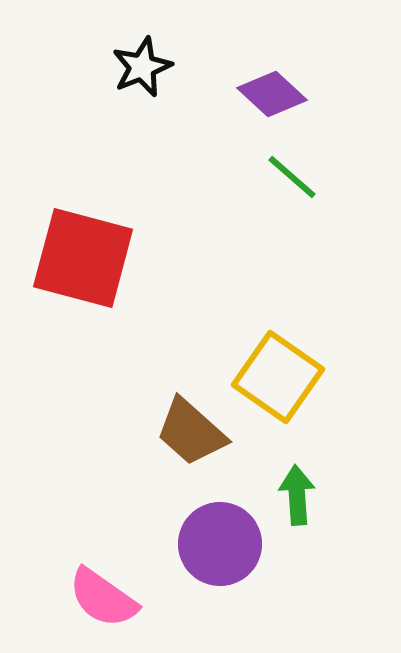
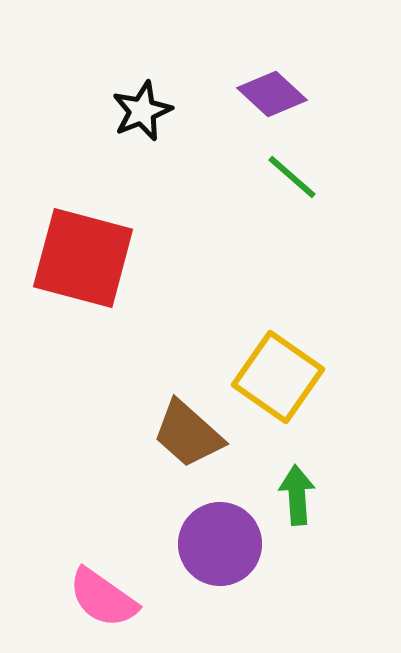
black star: moved 44 px down
brown trapezoid: moved 3 px left, 2 px down
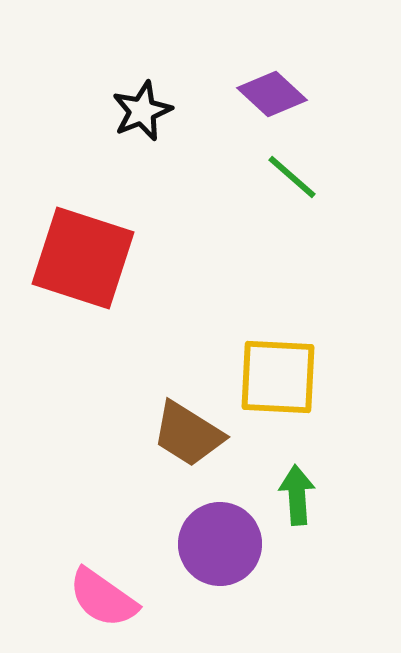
red square: rotated 3 degrees clockwise
yellow square: rotated 32 degrees counterclockwise
brown trapezoid: rotated 10 degrees counterclockwise
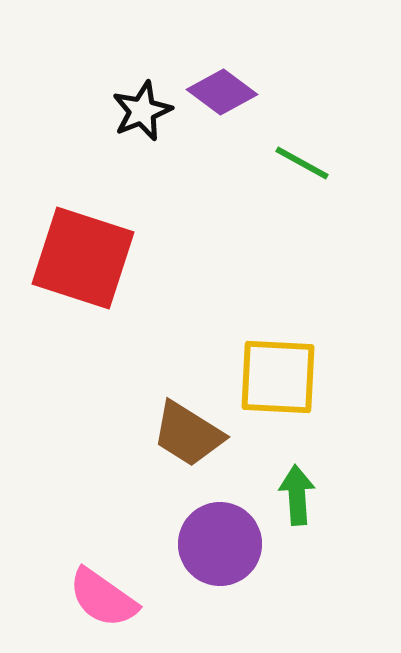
purple diamond: moved 50 px left, 2 px up; rotated 6 degrees counterclockwise
green line: moved 10 px right, 14 px up; rotated 12 degrees counterclockwise
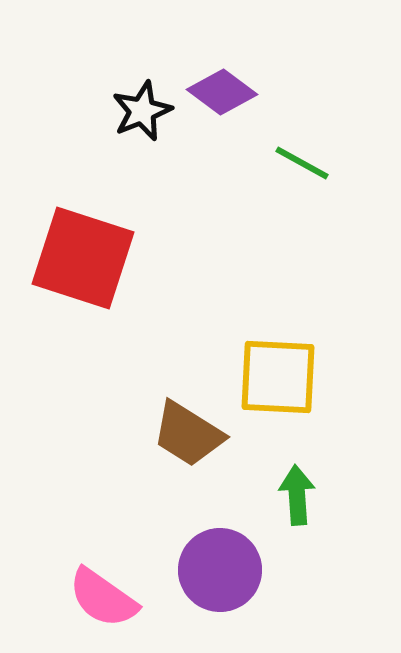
purple circle: moved 26 px down
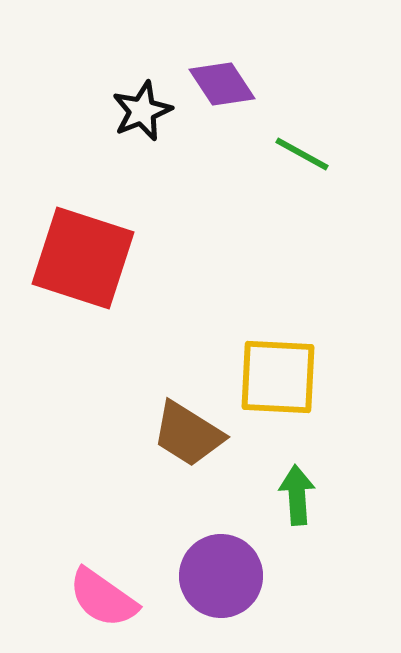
purple diamond: moved 8 px up; rotated 20 degrees clockwise
green line: moved 9 px up
purple circle: moved 1 px right, 6 px down
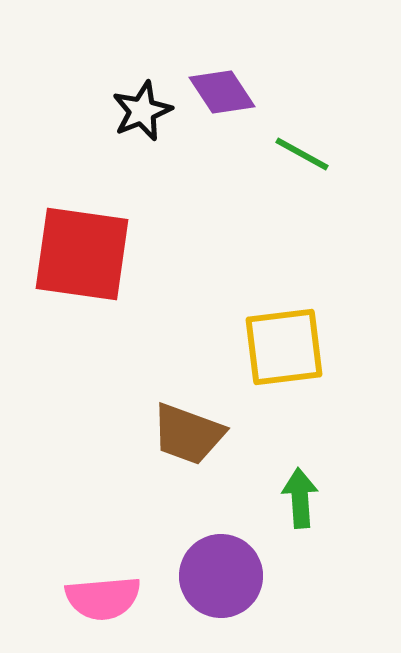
purple diamond: moved 8 px down
red square: moved 1 px left, 4 px up; rotated 10 degrees counterclockwise
yellow square: moved 6 px right, 30 px up; rotated 10 degrees counterclockwise
brown trapezoid: rotated 12 degrees counterclockwise
green arrow: moved 3 px right, 3 px down
pink semicircle: rotated 40 degrees counterclockwise
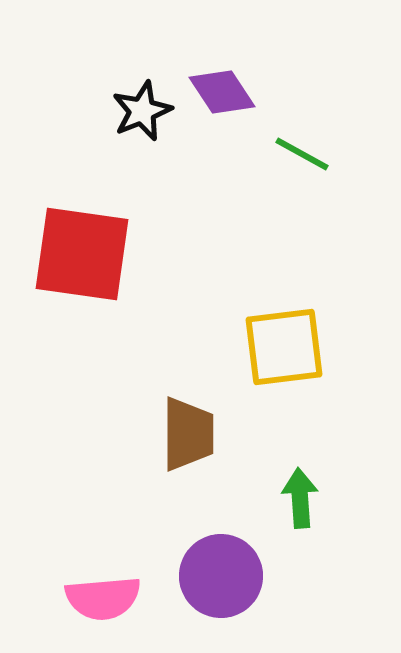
brown trapezoid: rotated 110 degrees counterclockwise
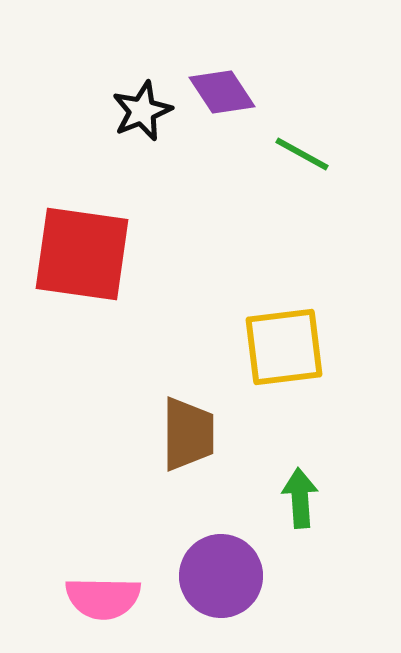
pink semicircle: rotated 6 degrees clockwise
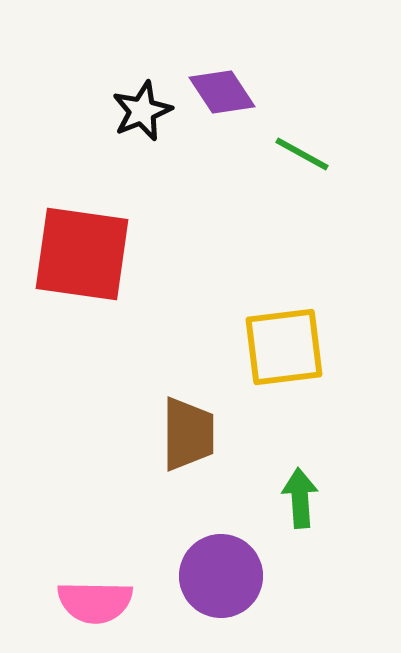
pink semicircle: moved 8 px left, 4 px down
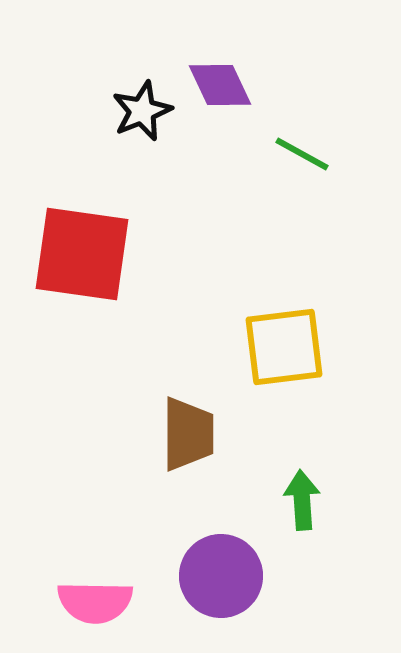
purple diamond: moved 2 px left, 7 px up; rotated 8 degrees clockwise
green arrow: moved 2 px right, 2 px down
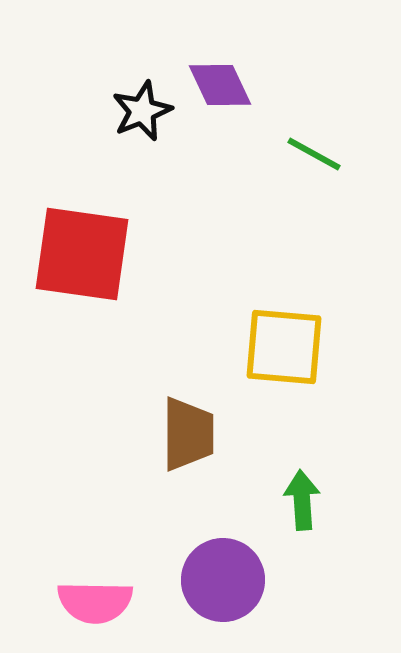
green line: moved 12 px right
yellow square: rotated 12 degrees clockwise
purple circle: moved 2 px right, 4 px down
